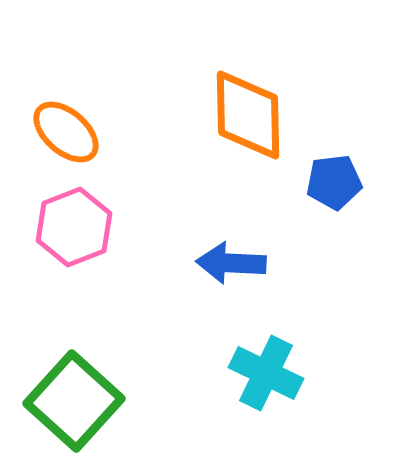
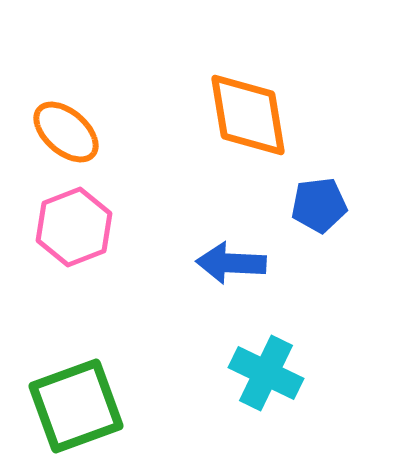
orange diamond: rotated 8 degrees counterclockwise
blue pentagon: moved 15 px left, 23 px down
green square: moved 2 px right, 5 px down; rotated 28 degrees clockwise
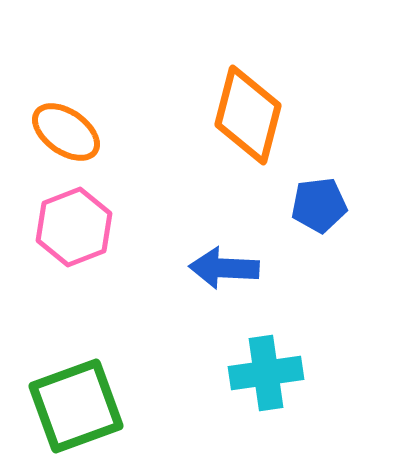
orange diamond: rotated 24 degrees clockwise
orange ellipse: rotated 6 degrees counterclockwise
blue arrow: moved 7 px left, 5 px down
cyan cross: rotated 34 degrees counterclockwise
